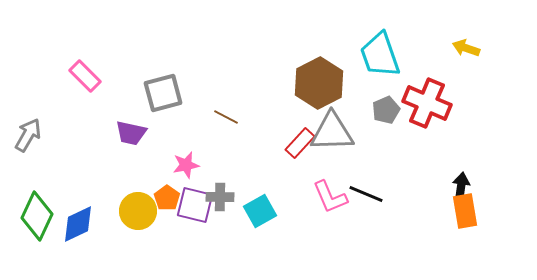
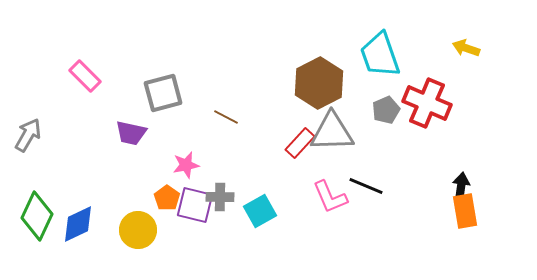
black line: moved 8 px up
yellow circle: moved 19 px down
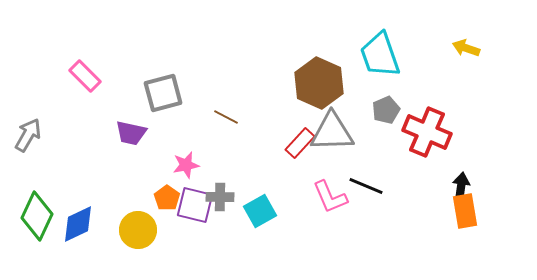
brown hexagon: rotated 9 degrees counterclockwise
red cross: moved 29 px down
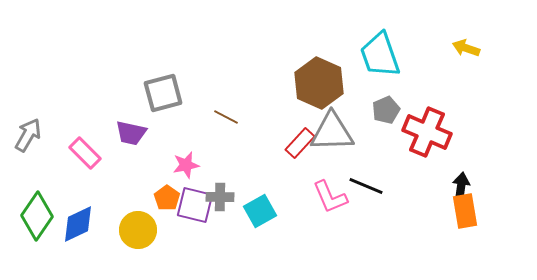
pink rectangle: moved 77 px down
green diamond: rotated 9 degrees clockwise
